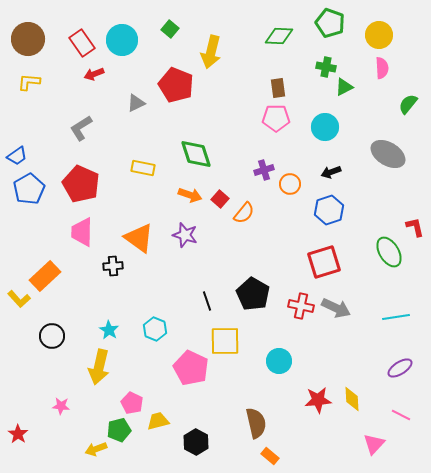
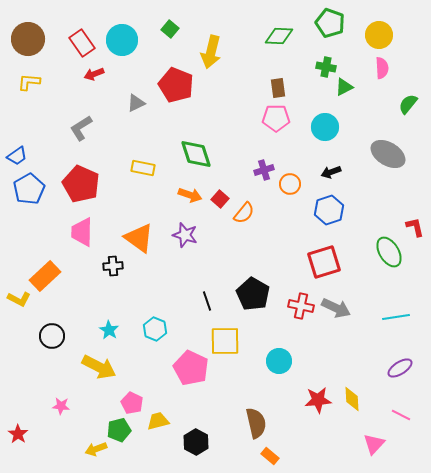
yellow L-shape at (19, 299): rotated 20 degrees counterclockwise
yellow arrow at (99, 367): rotated 76 degrees counterclockwise
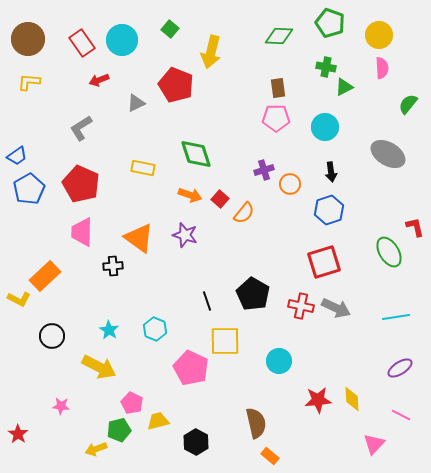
red arrow at (94, 74): moved 5 px right, 6 px down
black arrow at (331, 172): rotated 78 degrees counterclockwise
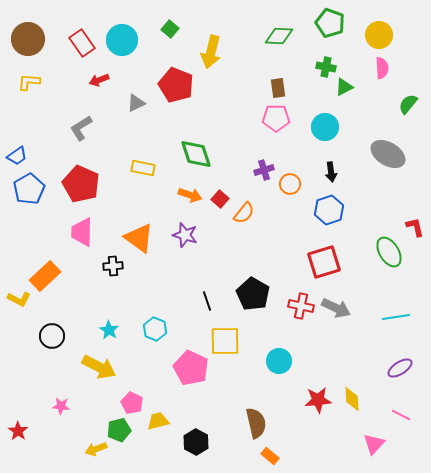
red star at (18, 434): moved 3 px up
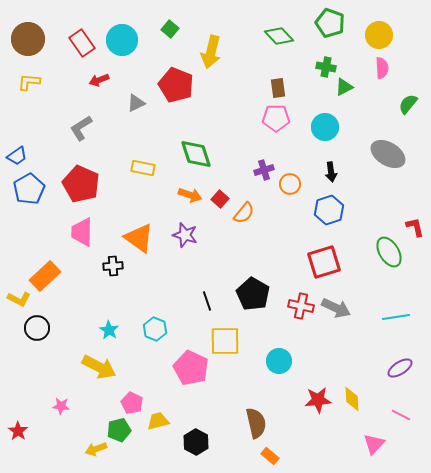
green diamond at (279, 36): rotated 44 degrees clockwise
black circle at (52, 336): moved 15 px left, 8 px up
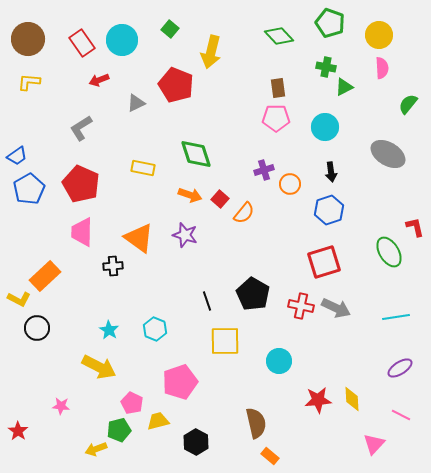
pink pentagon at (191, 368): moved 11 px left, 14 px down; rotated 28 degrees clockwise
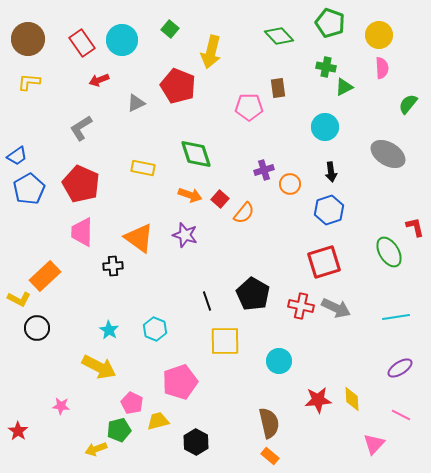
red pentagon at (176, 85): moved 2 px right, 1 px down
pink pentagon at (276, 118): moved 27 px left, 11 px up
brown semicircle at (256, 423): moved 13 px right
